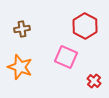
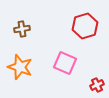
red hexagon: rotated 15 degrees clockwise
pink square: moved 1 px left, 6 px down
red cross: moved 3 px right, 4 px down; rotated 24 degrees clockwise
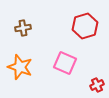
brown cross: moved 1 px right, 1 px up
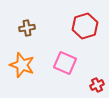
brown cross: moved 4 px right
orange star: moved 2 px right, 2 px up
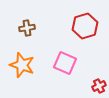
red cross: moved 2 px right, 1 px down
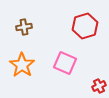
brown cross: moved 3 px left, 1 px up
orange star: rotated 15 degrees clockwise
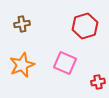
brown cross: moved 2 px left, 3 px up
orange star: rotated 15 degrees clockwise
red cross: moved 1 px left, 4 px up; rotated 16 degrees clockwise
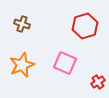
brown cross: rotated 28 degrees clockwise
red cross: rotated 24 degrees counterclockwise
